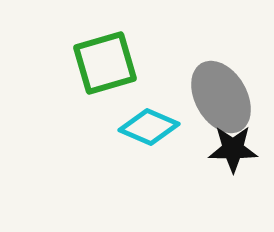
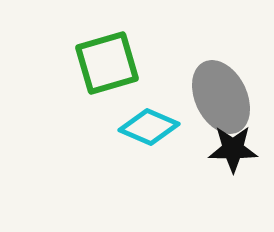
green square: moved 2 px right
gray ellipse: rotated 4 degrees clockwise
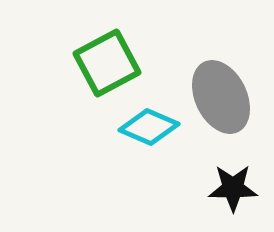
green square: rotated 12 degrees counterclockwise
black star: moved 39 px down
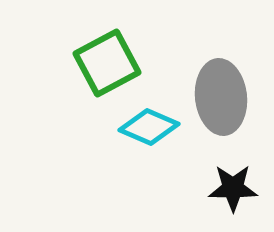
gray ellipse: rotated 20 degrees clockwise
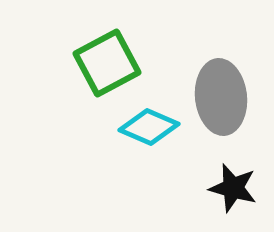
black star: rotated 15 degrees clockwise
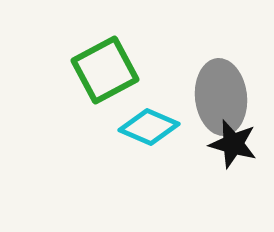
green square: moved 2 px left, 7 px down
black star: moved 44 px up
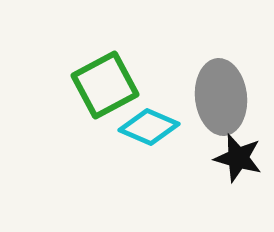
green square: moved 15 px down
black star: moved 5 px right, 14 px down
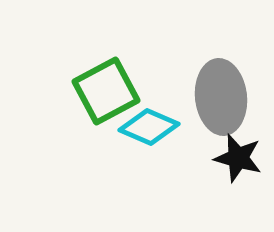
green square: moved 1 px right, 6 px down
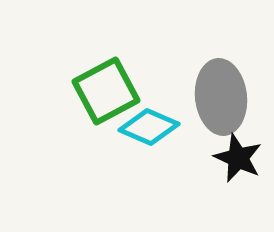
black star: rotated 9 degrees clockwise
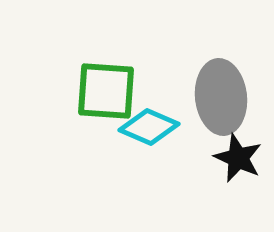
green square: rotated 32 degrees clockwise
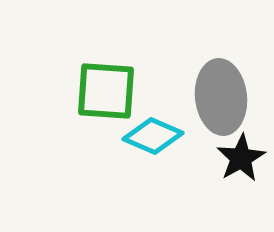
cyan diamond: moved 4 px right, 9 px down
black star: moved 3 px right; rotated 18 degrees clockwise
